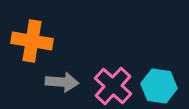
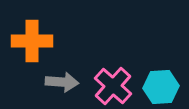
orange cross: rotated 9 degrees counterclockwise
cyan hexagon: moved 2 px right, 1 px down; rotated 12 degrees counterclockwise
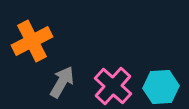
orange cross: rotated 27 degrees counterclockwise
gray arrow: rotated 64 degrees counterclockwise
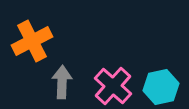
gray arrow: rotated 28 degrees counterclockwise
cyan hexagon: rotated 8 degrees counterclockwise
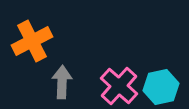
pink cross: moved 6 px right
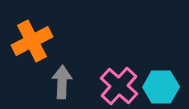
cyan hexagon: rotated 12 degrees clockwise
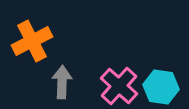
cyan hexagon: rotated 8 degrees clockwise
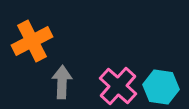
pink cross: moved 1 px left
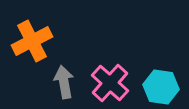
gray arrow: moved 2 px right; rotated 12 degrees counterclockwise
pink cross: moved 8 px left, 3 px up
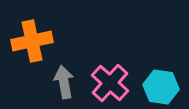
orange cross: rotated 15 degrees clockwise
